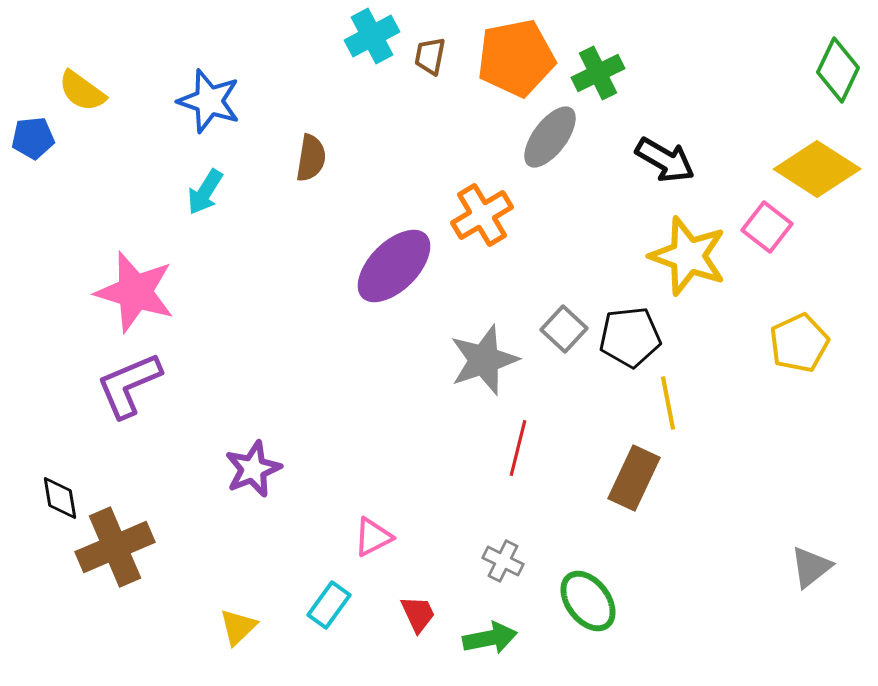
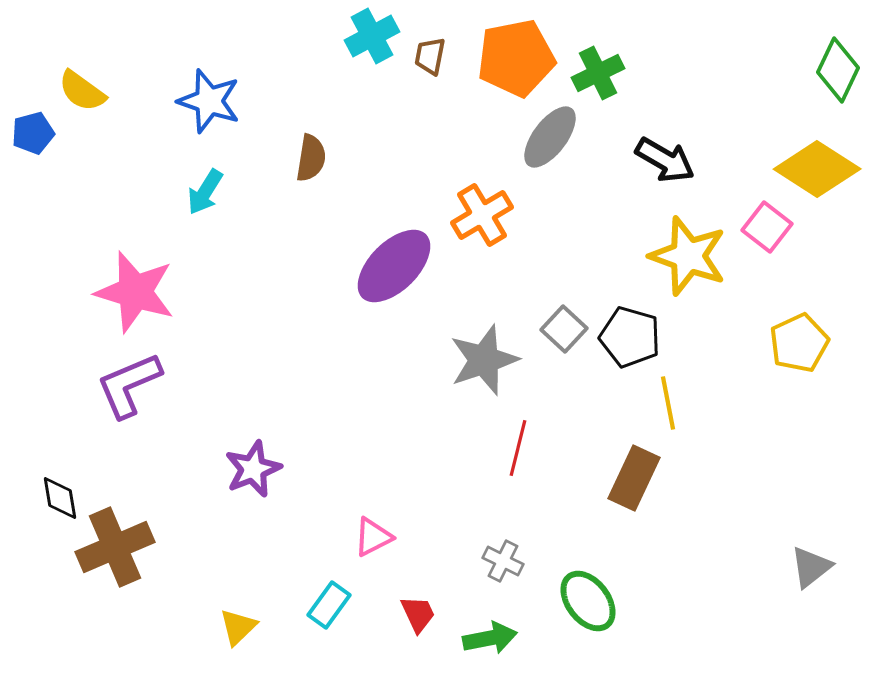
blue pentagon: moved 5 px up; rotated 9 degrees counterclockwise
black pentagon: rotated 22 degrees clockwise
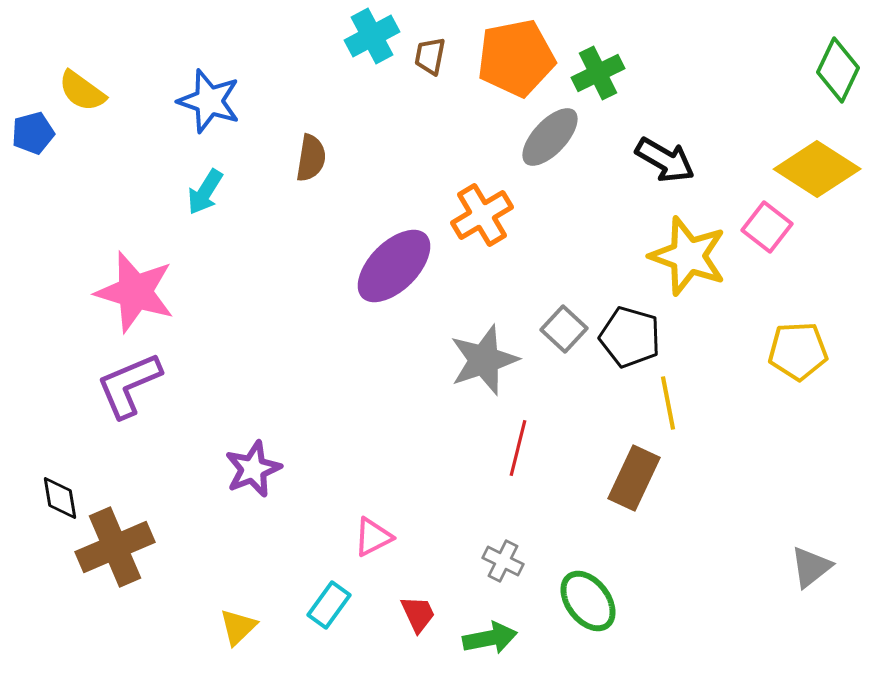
gray ellipse: rotated 6 degrees clockwise
yellow pentagon: moved 1 px left, 8 px down; rotated 22 degrees clockwise
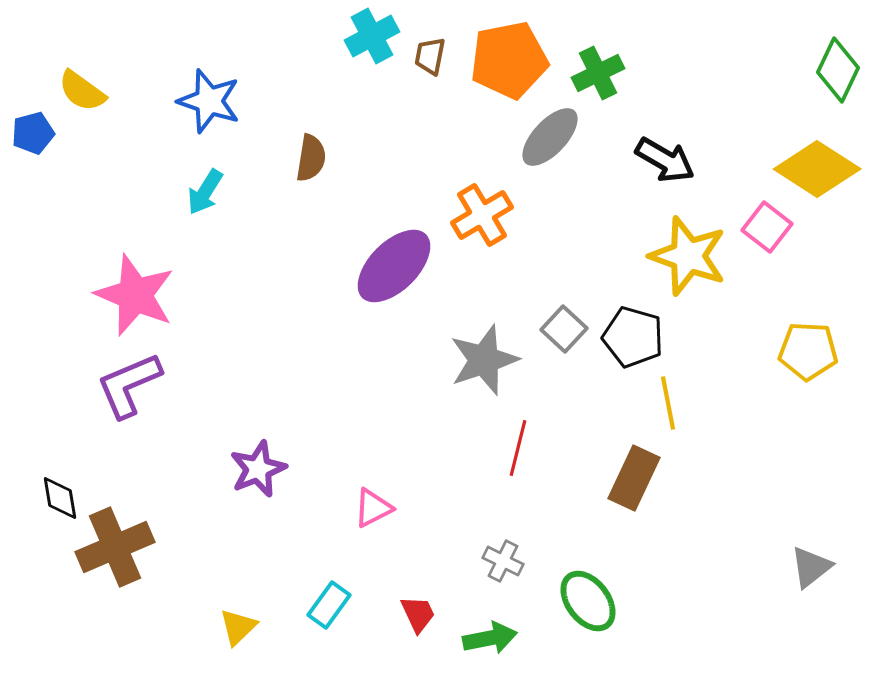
orange pentagon: moved 7 px left, 2 px down
pink star: moved 3 px down; rotated 6 degrees clockwise
black pentagon: moved 3 px right
yellow pentagon: moved 10 px right; rotated 6 degrees clockwise
purple star: moved 5 px right
pink triangle: moved 29 px up
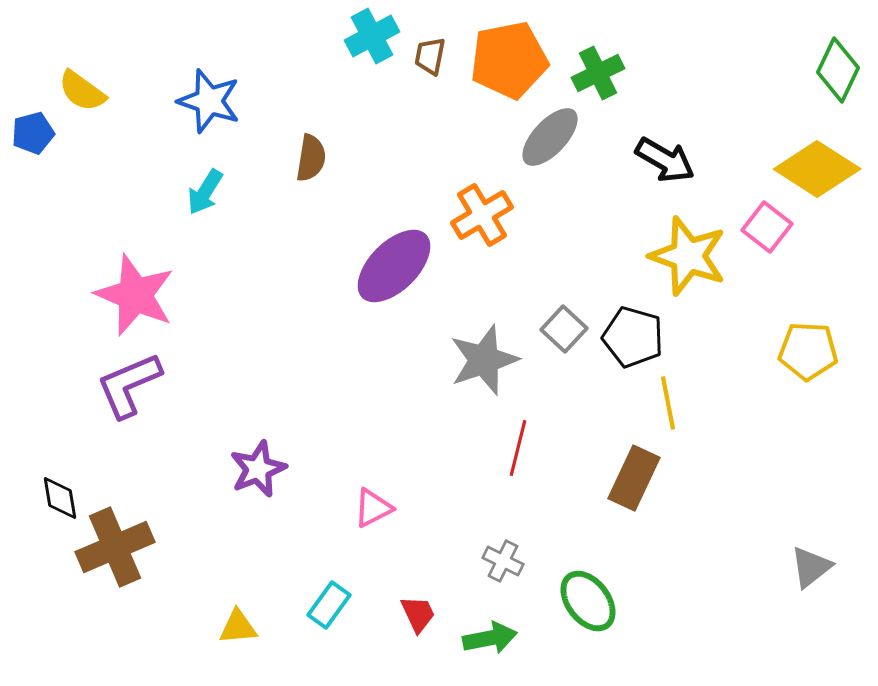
yellow triangle: rotated 39 degrees clockwise
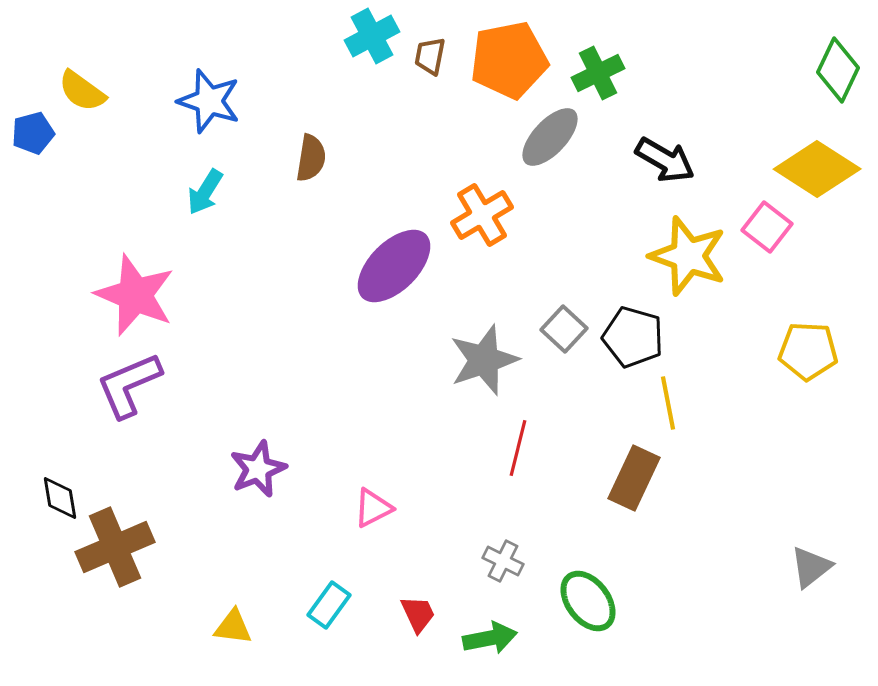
yellow triangle: moved 5 px left; rotated 12 degrees clockwise
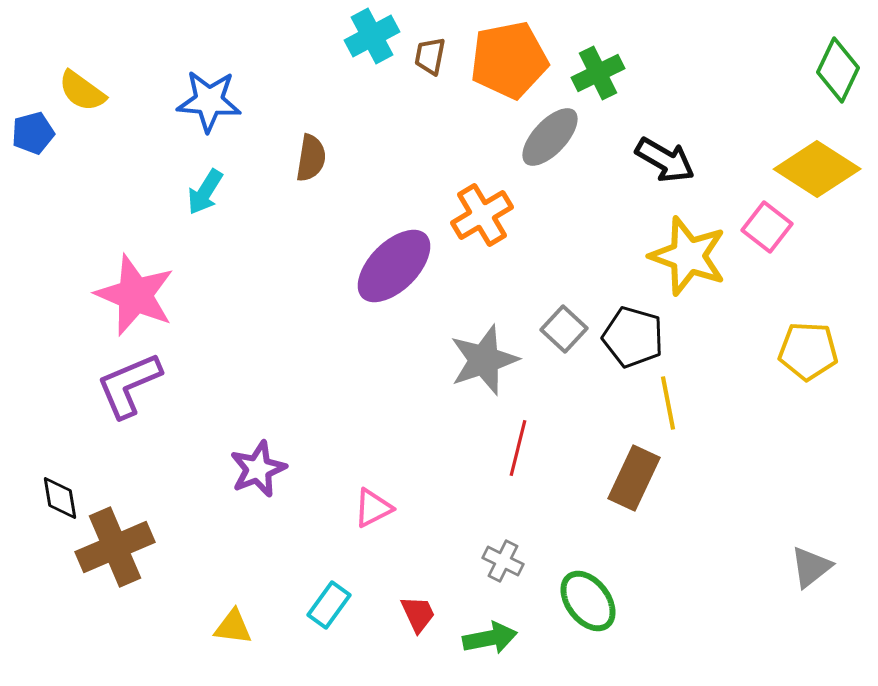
blue star: rotated 14 degrees counterclockwise
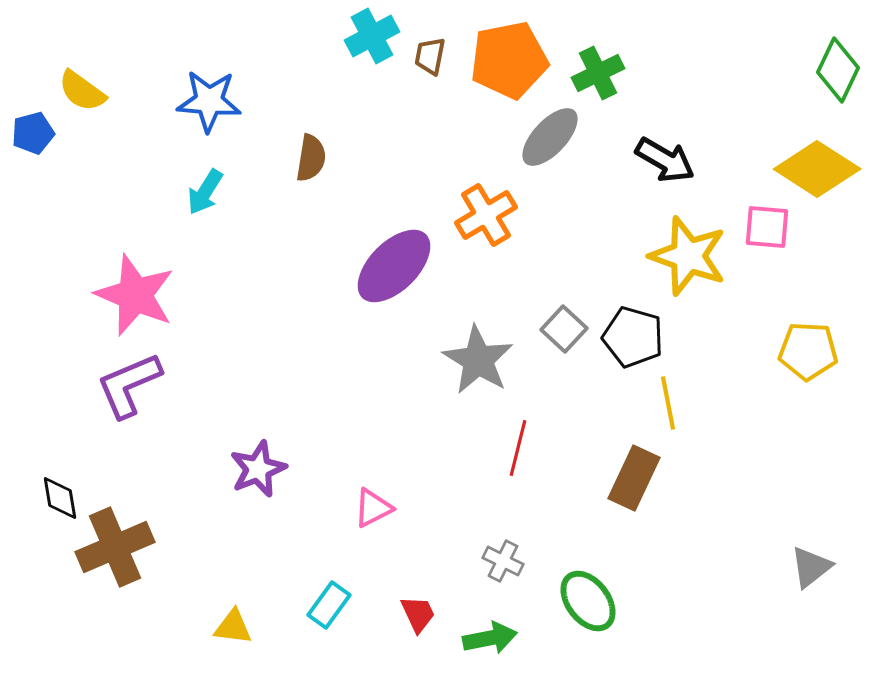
orange cross: moved 4 px right
pink square: rotated 33 degrees counterclockwise
gray star: moved 6 px left; rotated 22 degrees counterclockwise
